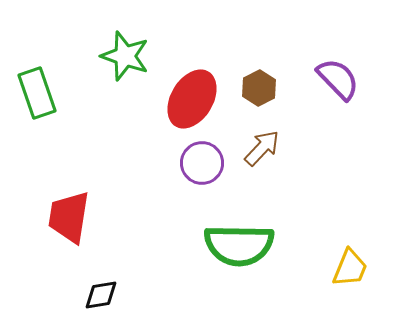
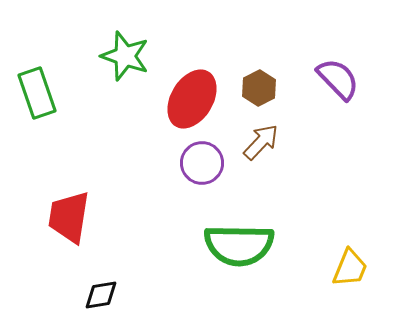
brown arrow: moved 1 px left, 6 px up
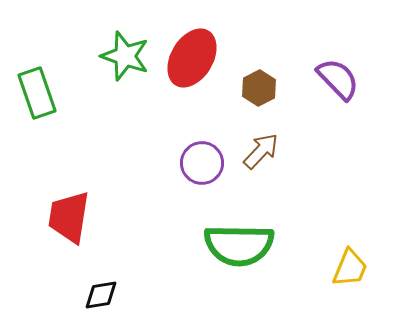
red ellipse: moved 41 px up
brown arrow: moved 9 px down
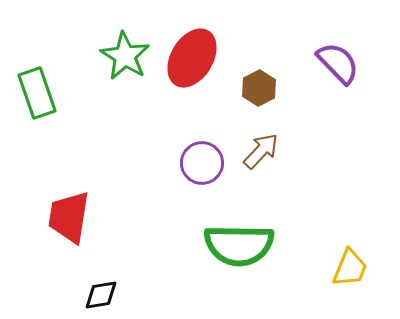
green star: rotated 12 degrees clockwise
purple semicircle: moved 16 px up
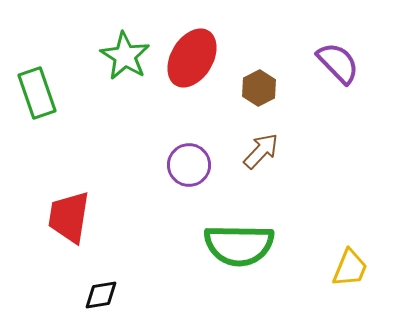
purple circle: moved 13 px left, 2 px down
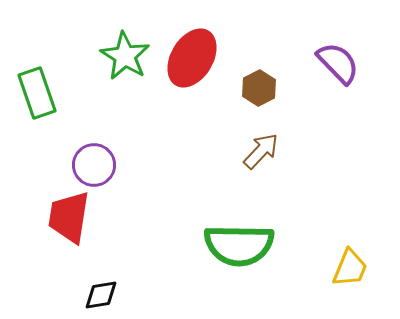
purple circle: moved 95 px left
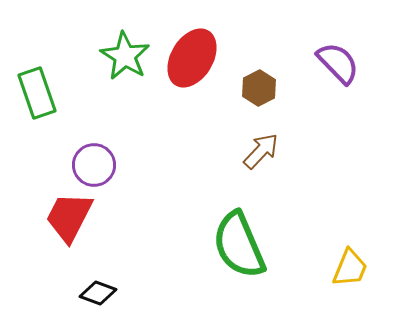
red trapezoid: rotated 18 degrees clockwise
green semicircle: rotated 66 degrees clockwise
black diamond: moved 3 px left, 2 px up; rotated 30 degrees clockwise
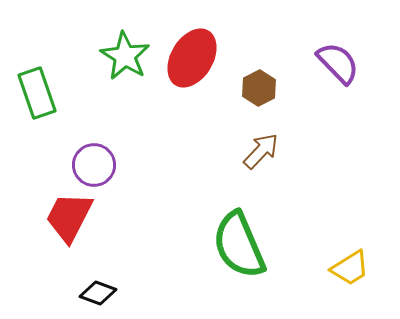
yellow trapezoid: rotated 36 degrees clockwise
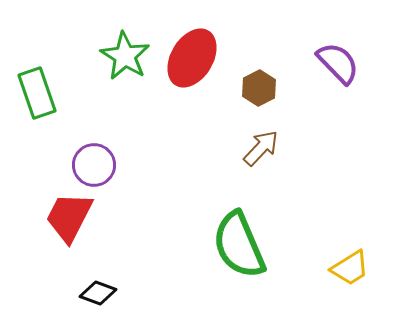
brown arrow: moved 3 px up
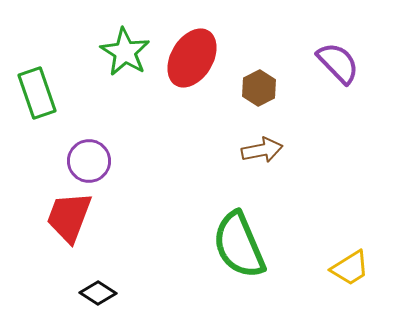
green star: moved 4 px up
brown arrow: moved 1 px right, 2 px down; rotated 36 degrees clockwise
purple circle: moved 5 px left, 4 px up
red trapezoid: rotated 6 degrees counterclockwise
black diamond: rotated 12 degrees clockwise
